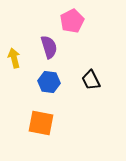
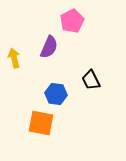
purple semicircle: rotated 40 degrees clockwise
blue hexagon: moved 7 px right, 12 px down
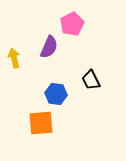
pink pentagon: moved 3 px down
orange square: rotated 16 degrees counterclockwise
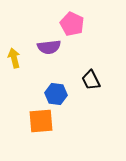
pink pentagon: rotated 20 degrees counterclockwise
purple semicircle: rotated 60 degrees clockwise
orange square: moved 2 px up
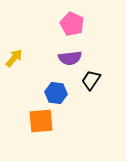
purple semicircle: moved 21 px right, 11 px down
yellow arrow: rotated 54 degrees clockwise
black trapezoid: rotated 60 degrees clockwise
blue hexagon: moved 1 px up
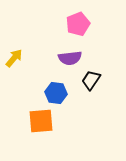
pink pentagon: moved 6 px right; rotated 25 degrees clockwise
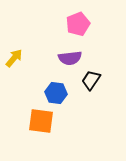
orange square: rotated 12 degrees clockwise
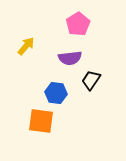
pink pentagon: rotated 10 degrees counterclockwise
yellow arrow: moved 12 px right, 12 px up
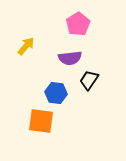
black trapezoid: moved 2 px left
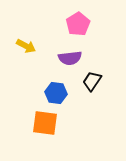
yellow arrow: rotated 78 degrees clockwise
black trapezoid: moved 3 px right, 1 px down
orange square: moved 4 px right, 2 px down
